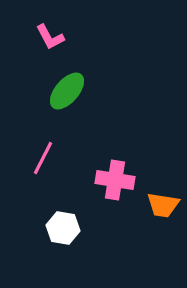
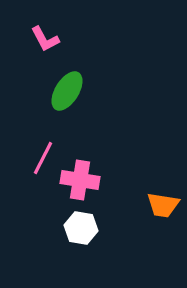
pink L-shape: moved 5 px left, 2 px down
green ellipse: rotated 9 degrees counterclockwise
pink cross: moved 35 px left
white hexagon: moved 18 px right
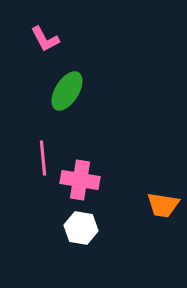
pink line: rotated 32 degrees counterclockwise
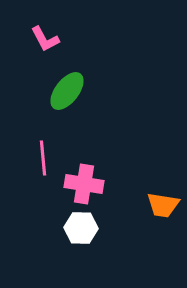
green ellipse: rotated 6 degrees clockwise
pink cross: moved 4 px right, 4 px down
white hexagon: rotated 8 degrees counterclockwise
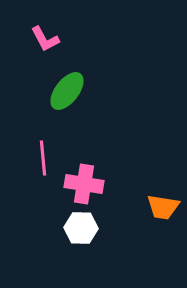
orange trapezoid: moved 2 px down
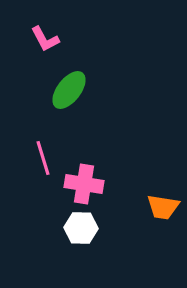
green ellipse: moved 2 px right, 1 px up
pink line: rotated 12 degrees counterclockwise
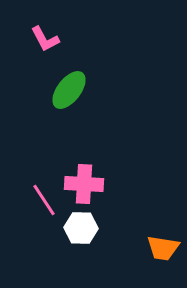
pink line: moved 1 px right, 42 px down; rotated 16 degrees counterclockwise
pink cross: rotated 6 degrees counterclockwise
orange trapezoid: moved 41 px down
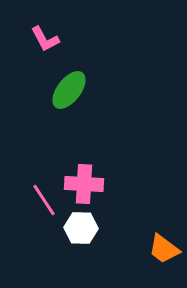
orange trapezoid: moved 1 px right, 1 px down; rotated 28 degrees clockwise
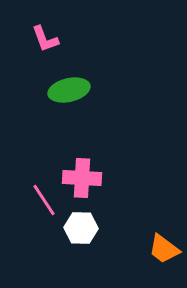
pink L-shape: rotated 8 degrees clockwise
green ellipse: rotated 39 degrees clockwise
pink cross: moved 2 px left, 6 px up
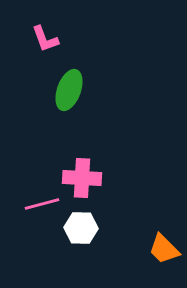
green ellipse: rotated 57 degrees counterclockwise
pink line: moved 2 px left, 4 px down; rotated 72 degrees counterclockwise
orange trapezoid: rotated 8 degrees clockwise
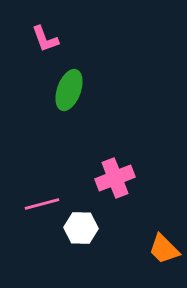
pink cross: moved 33 px right; rotated 24 degrees counterclockwise
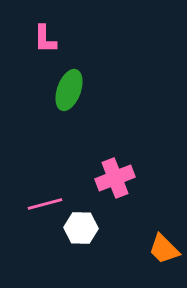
pink L-shape: rotated 20 degrees clockwise
pink line: moved 3 px right
